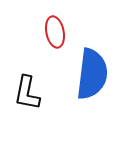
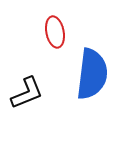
black L-shape: rotated 123 degrees counterclockwise
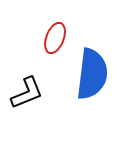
red ellipse: moved 6 px down; rotated 32 degrees clockwise
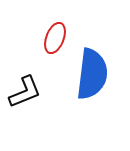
black L-shape: moved 2 px left, 1 px up
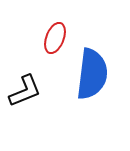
black L-shape: moved 1 px up
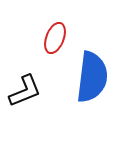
blue semicircle: moved 3 px down
